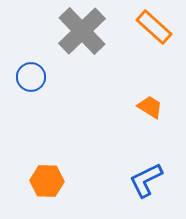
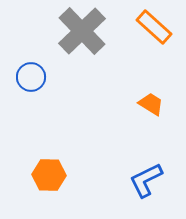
orange trapezoid: moved 1 px right, 3 px up
orange hexagon: moved 2 px right, 6 px up
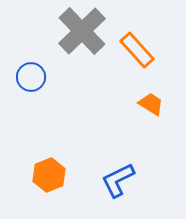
orange rectangle: moved 17 px left, 23 px down; rotated 6 degrees clockwise
orange hexagon: rotated 24 degrees counterclockwise
blue L-shape: moved 28 px left
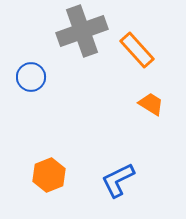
gray cross: rotated 24 degrees clockwise
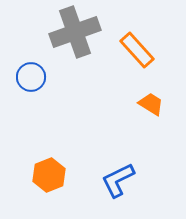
gray cross: moved 7 px left, 1 px down
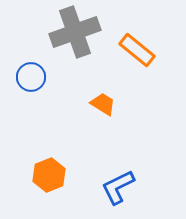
orange rectangle: rotated 9 degrees counterclockwise
orange trapezoid: moved 48 px left
blue L-shape: moved 7 px down
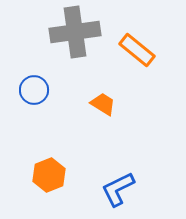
gray cross: rotated 12 degrees clockwise
blue circle: moved 3 px right, 13 px down
blue L-shape: moved 2 px down
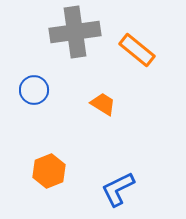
orange hexagon: moved 4 px up
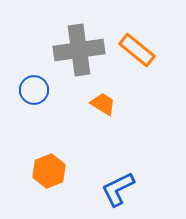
gray cross: moved 4 px right, 18 px down
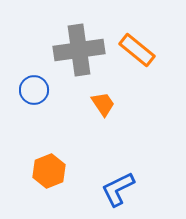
orange trapezoid: rotated 24 degrees clockwise
